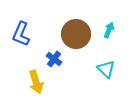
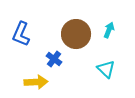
yellow arrow: rotated 75 degrees counterclockwise
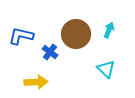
blue L-shape: moved 2 px down; rotated 80 degrees clockwise
blue cross: moved 4 px left, 7 px up
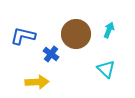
blue L-shape: moved 2 px right
blue cross: moved 1 px right, 2 px down
yellow arrow: moved 1 px right
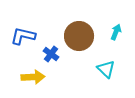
cyan arrow: moved 7 px right, 2 px down
brown circle: moved 3 px right, 2 px down
yellow arrow: moved 4 px left, 5 px up
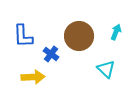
blue L-shape: rotated 105 degrees counterclockwise
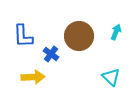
cyan triangle: moved 5 px right, 8 px down
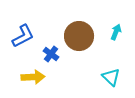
blue L-shape: rotated 115 degrees counterclockwise
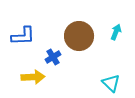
blue L-shape: rotated 25 degrees clockwise
blue cross: moved 2 px right, 3 px down; rotated 21 degrees clockwise
cyan triangle: moved 6 px down
